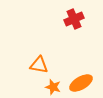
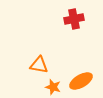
red cross: rotated 12 degrees clockwise
orange ellipse: moved 2 px up
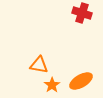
red cross: moved 8 px right, 6 px up; rotated 30 degrees clockwise
orange star: moved 1 px left, 2 px up; rotated 21 degrees clockwise
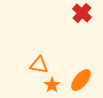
red cross: rotated 24 degrees clockwise
orange ellipse: moved 1 px up; rotated 20 degrees counterclockwise
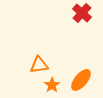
orange triangle: rotated 18 degrees counterclockwise
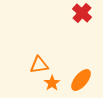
orange star: moved 2 px up
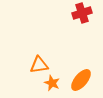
red cross: rotated 30 degrees clockwise
orange star: rotated 14 degrees counterclockwise
